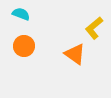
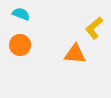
orange circle: moved 4 px left, 1 px up
orange triangle: rotated 30 degrees counterclockwise
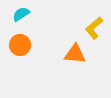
cyan semicircle: rotated 54 degrees counterclockwise
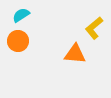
cyan semicircle: moved 1 px down
orange circle: moved 2 px left, 4 px up
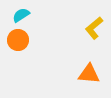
orange circle: moved 1 px up
orange triangle: moved 14 px right, 20 px down
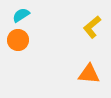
yellow L-shape: moved 2 px left, 1 px up
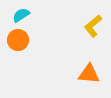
yellow L-shape: moved 1 px right, 1 px up
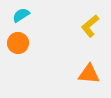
yellow L-shape: moved 3 px left
orange circle: moved 3 px down
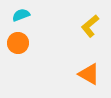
cyan semicircle: rotated 12 degrees clockwise
orange triangle: rotated 25 degrees clockwise
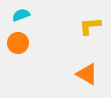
yellow L-shape: rotated 35 degrees clockwise
orange triangle: moved 2 px left
